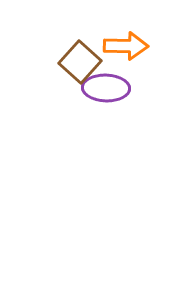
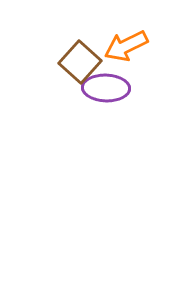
orange arrow: rotated 153 degrees clockwise
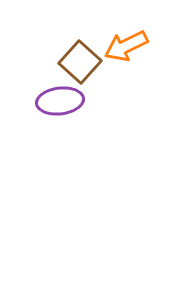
purple ellipse: moved 46 px left, 13 px down; rotated 9 degrees counterclockwise
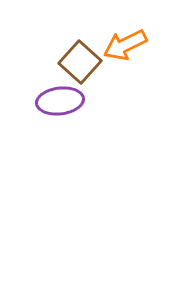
orange arrow: moved 1 px left, 1 px up
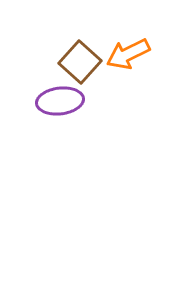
orange arrow: moved 3 px right, 9 px down
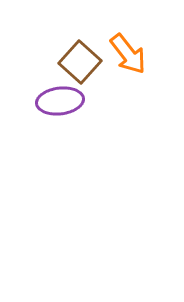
orange arrow: rotated 102 degrees counterclockwise
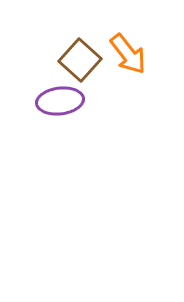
brown square: moved 2 px up
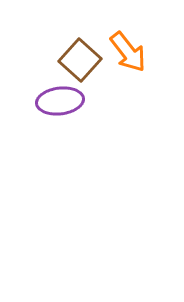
orange arrow: moved 2 px up
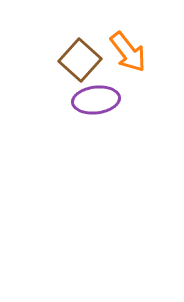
purple ellipse: moved 36 px right, 1 px up
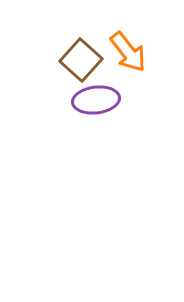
brown square: moved 1 px right
